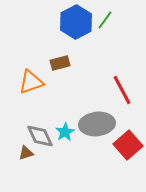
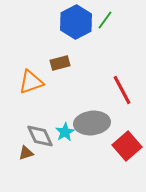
gray ellipse: moved 5 px left, 1 px up
red square: moved 1 px left, 1 px down
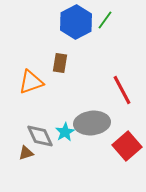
brown rectangle: rotated 66 degrees counterclockwise
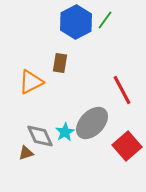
orange triangle: rotated 8 degrees counterclockwise
gray ellipse: rotated 40 degrees counterclockwise
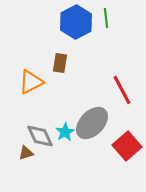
green line: moved 1 px right, 2 px up; rotated 42 degrees counterclockwise
